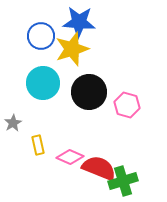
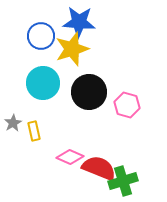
yellow rectangle: moved 4 px left, 14 px up
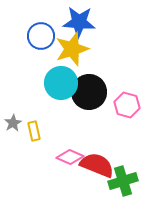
cyan circle: moved 18 px right
red semicircle: moved 2 px left, 3 px up
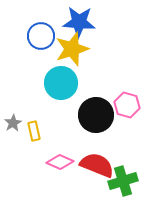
black circle: moved 7 px right, 23 px down
pink diamond: moved 10 px left, 5 px down
